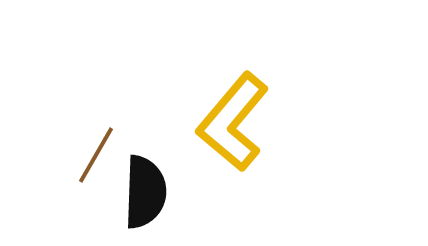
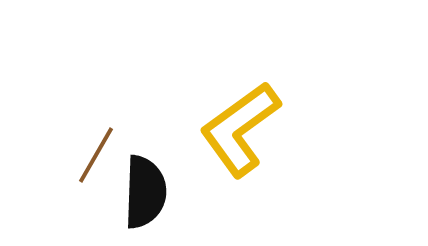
yellow L-shape: moved 7 px right, 7 px down; rotated 14 degrees clockwise
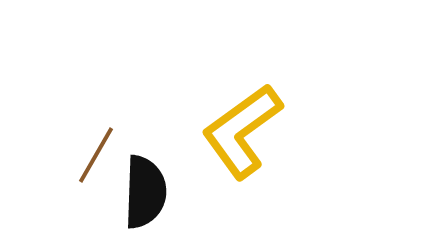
yellow L-shape: moved 2 px right, 2 px down
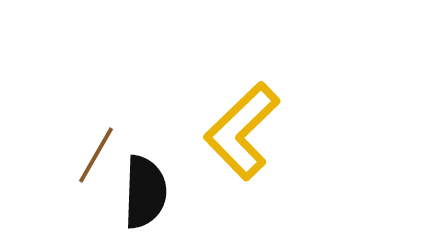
yellow L-shape: rotated 8 degrees counterclockwise
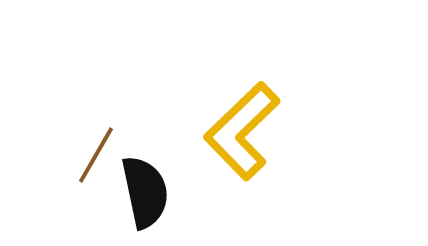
black semicircle: rotated 14 degrees counterclockwise
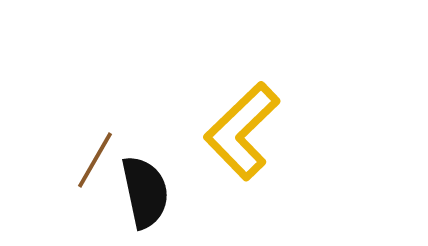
brown line: moved 1 px left, 5 px down
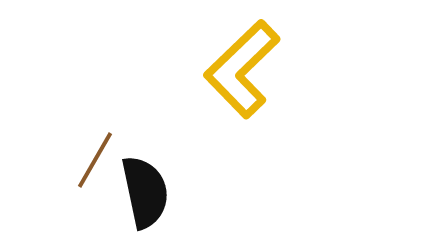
yellow L-shape: moved 62 px up
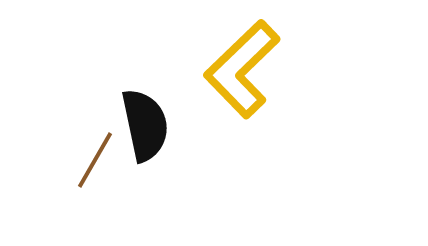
black semicircle: moved 67 px up
